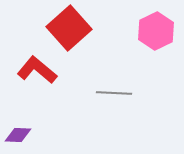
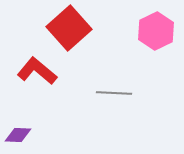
red L-shape: moved 1 px down
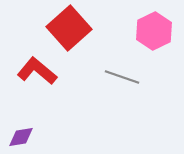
pink hexagon: moved 2 px left
gray line: moved 8 px right, 16 px up; rotated 16 degrees clockwise
purple diamond: moved 3 px right, 2 px down; rotated 12 degrees counterclockwise
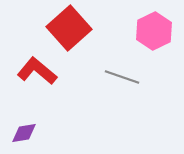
purple diamond: moved 3 px right, 4 px up
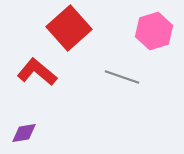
pink hexagon: rotated 9 degrees clockwise
red L-shape: moved 1 px down
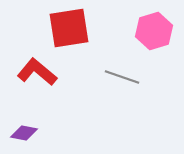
red square: rotated 33 degrees clockwise
purple diamond: rotated 20 degrees clockwise
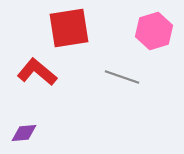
purple diamond: rotated 16 degrees counterclockwise
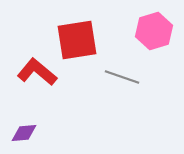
red square: moved 8 px right, 12 px down
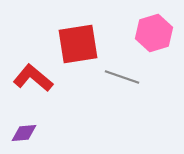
pink hexagon: moved 2 px down
red square: moved 1 px right, 4 px down
red L-shape: moved 4 px left, 6 px down
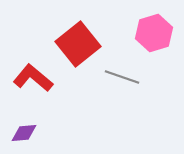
red square: rotated 30 degrees counterclockwise
